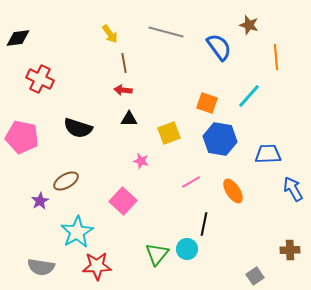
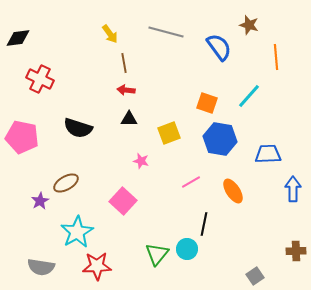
red arrow: moved 3 px right
brown ellipse: moved 2 px down
blue arrow: rotated 30 degrees clockwise
brown cross: moved 6 px right, 1 px down
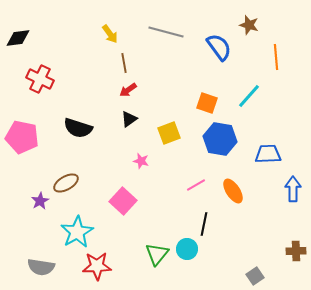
red arrow: moved 2 px right; rotated 42 degrees counterclockwise
black triangle: rotated 36 degrees counterclockwise
pink line: moved 5 px right, 3 px down
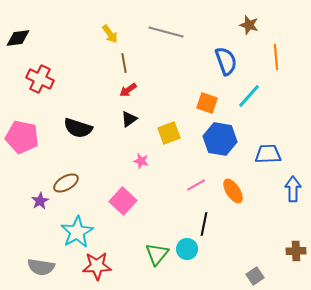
blue semicircle: moved 7 px right, 14 px down; rotated 16 degrees clockwise
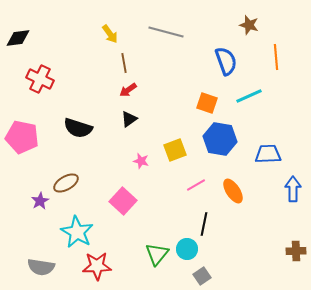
cyan line: rotated 24 degrees clockwise
yellow square: moved 6 px right, 17 px down
cyan star: rotated 12 degrees counterclockwise
gray square: moved 53 px left
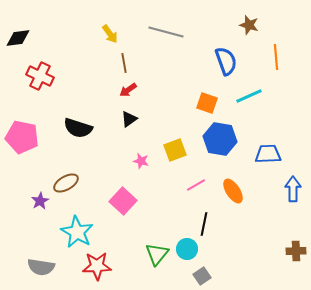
red cross: moved 3 px up
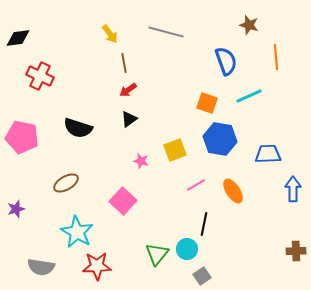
purple star: moved 24 px left, 8 px down; rotated 12 degrees clockwise
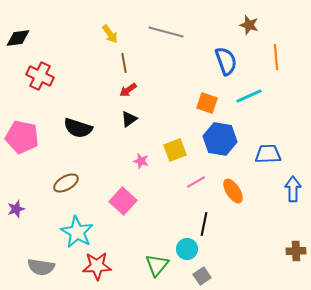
pink line: moved 3 px up
green triangle: moved 11 px down
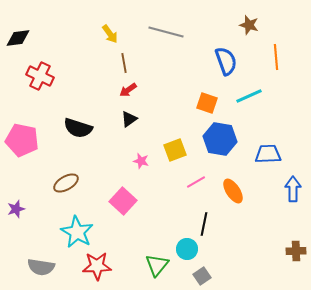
pink pentagon: moved 3 px down
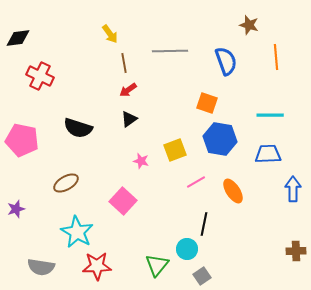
gray line: moved 4 px right, 19 px down; rotated 16 degrees counterclockwise
cyan line: moved 21 px right, 19 px down; rotated 24 degrees clockwise
